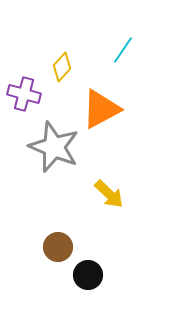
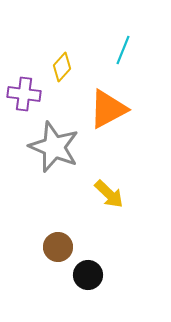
cyan line: rotated 12 degrees counterclockwise
purple cross: rotated 8 degrees counterclockwise
orange triangle: moved 7 px right
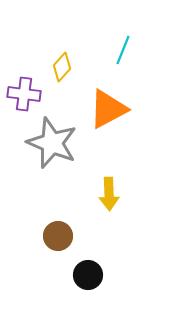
gray star: moved 2 px left, 4 px up
yellow arrow: rotated 44 degrees clockwise
brown circle: moved 11 px up
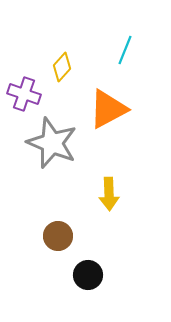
cyan line: moved 2 px right
purple cross: rotated 12 degrees clockwise
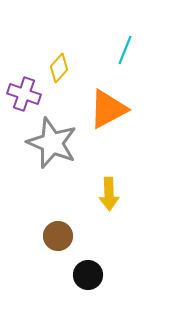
yellow diamond: moved 3 px left, 1 px down
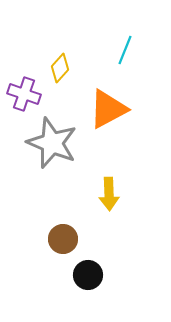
yellow diamond: moved 1 px right
brown circle: moved 5 px right, 3 px down
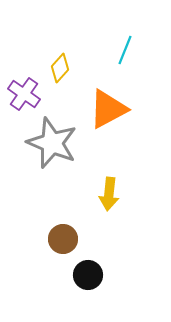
purple cross: rotated 16 degrees clockwise
yellow arrow: rotated 8 degrees clockwise
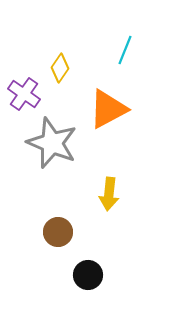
yellow diamond: rotated 8 degrees counterclockwise
brown circle: moved 5 px left, 7 px up
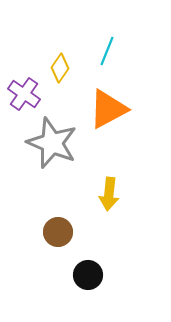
cyan line: moved 18 px left, 1 px down
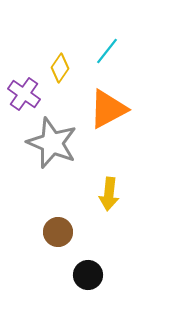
cyan line: rotated 16 degrees clockwise
